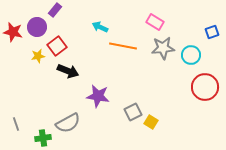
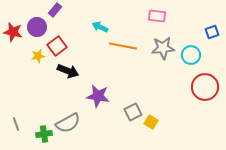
pink rectangle: moved 2 px right, 6 px up; rotated 24 degrees counterclockwise
green cross: moved 1 px right, 4 px up
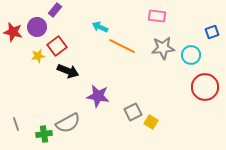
orange line: moved 1 px left; rotated 16 degrees clockwise
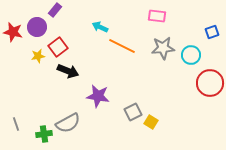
red square: moved 1 px right, 1 px down
red circle: moved 5 px right, 4 px up
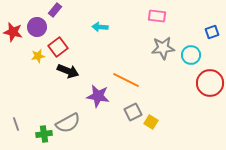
cyan arrow: rotated 21 degrees counterclockwise
orange line: moved 4 px right, 34 px down
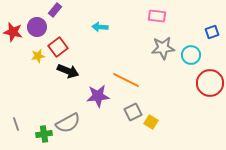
purple star: rotated 15 degrees counterclockwise
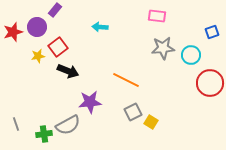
red star: rotated 30 degrees counterclockwise
purple star: moved 8 px left, 6 px down
gray semicircle: moved 2 px down
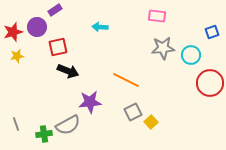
purple rectangle: rotated 16 degrees clockwise
red square: rotated 24 degrees clockwise
yellow star: moved 21 px left
yellow square: rotated 16 degrees clockwise
